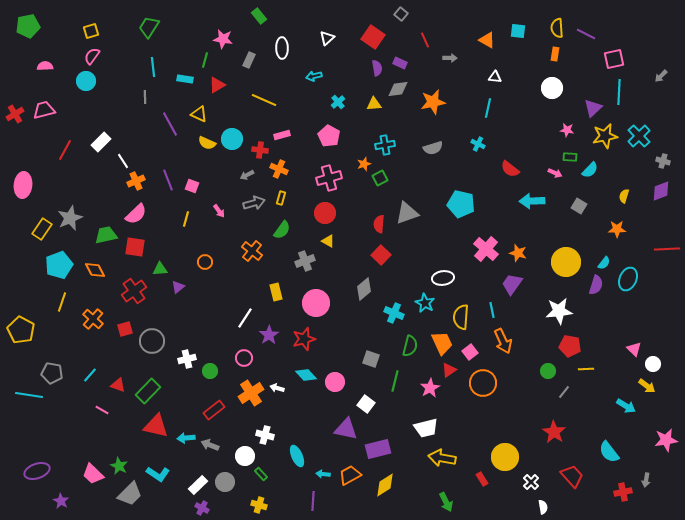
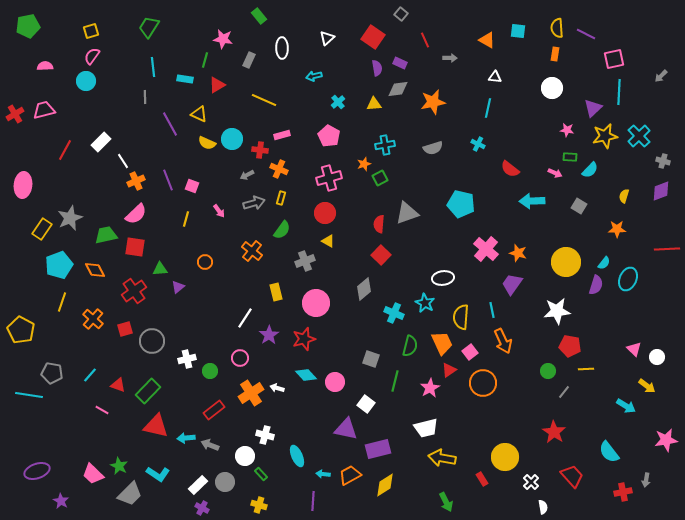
white star at (559, 311): moved 2 px left
pink circle at (244, 358): moved 4 px left
white circle at (653, 364): moved 4 px right, 7 px up
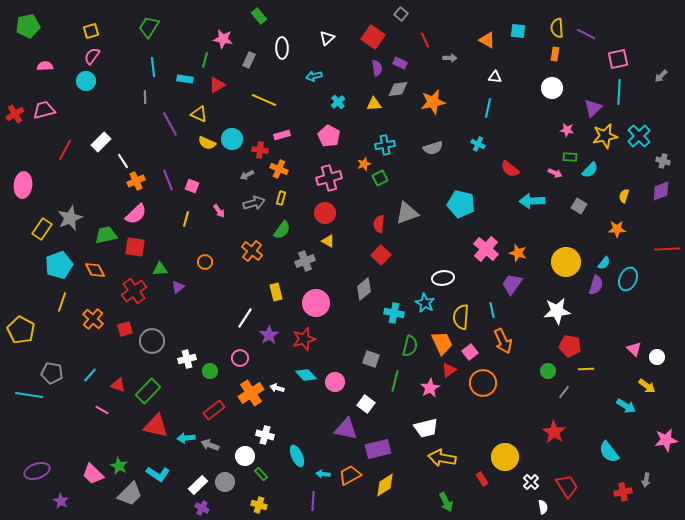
pink square at (614, 59): moved 4 px right
cyan cross at (394, 313): rotated 12 degrees counterclockwise
red trapezoid at (572, 476): moved 5 px left, 10 px down; rotated 10 degrees clockwise
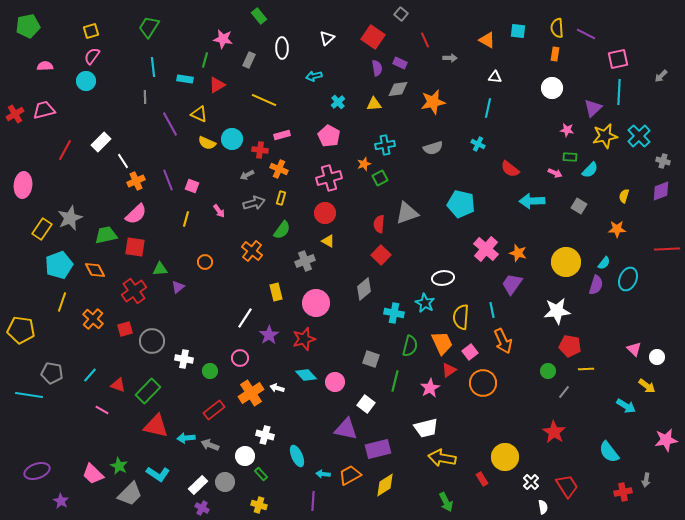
yellow pentagon at (21, 330): rotated 20 degrees counterclockwise
white cross at (187, 359): moved 3 px left; rotated 24 degrees clockwise
